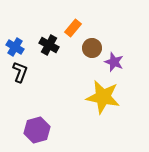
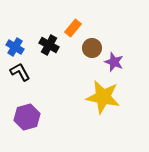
black L-shape: rotated 50 degrees counterclockwise
purple hexagon: moved 10 px left, 13 px up
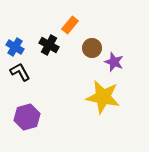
orange rectangle: moved 3 px left, 3 px up
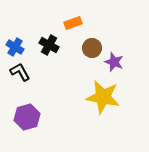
orange rectangle: moved 3 px right, 2 px up; rotated 30 degrees clockwise
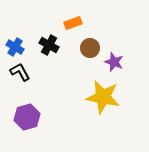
brown circle: moved 2 px left
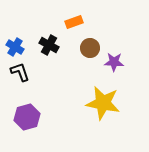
orange rectangle: moved 1 px right, 1 px up
purple star: rotated 18 degrees counterclockwise
black L-shape: rotated 10 degrees clockwise
yellow star: moved 6 px down
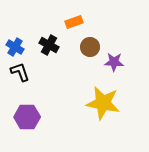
brown circle: moved 1 px up
purple hexagon: rotated 15 degrees clockwise
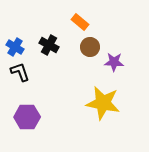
orange rectangle: moved 6 px right; rotated 60 degrees clockwise
